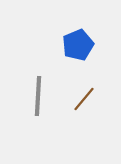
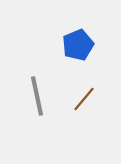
gray line: moved 1 px left; rotated 15 degrees counterclockwise
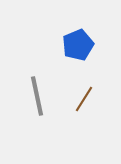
brown line: rotated 8 degrees counterclockwise
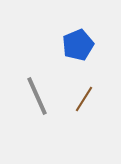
gray line: rotated 12 degrees counterclockwise
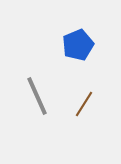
brown line: moved 5 px down
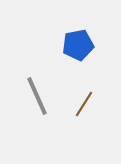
blue pentagon: rotated 12 degrees clockwise
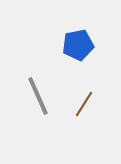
gray line: moved 1 px right
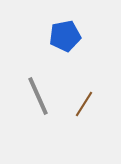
blue pentagon: moved 13 px left, 9 px up
